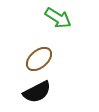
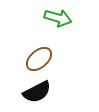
green arrow: rotated 16 degrees counterclockwise
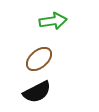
green arrow: moved 5 px left, 3 px down; rotated 24 degrees counterclockwise
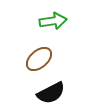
black semicircle: moved 14 px right, 1 px down
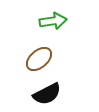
black semicircle: moved 4 px left, 1 px down
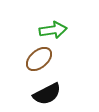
green arrow: moved 9 px down
